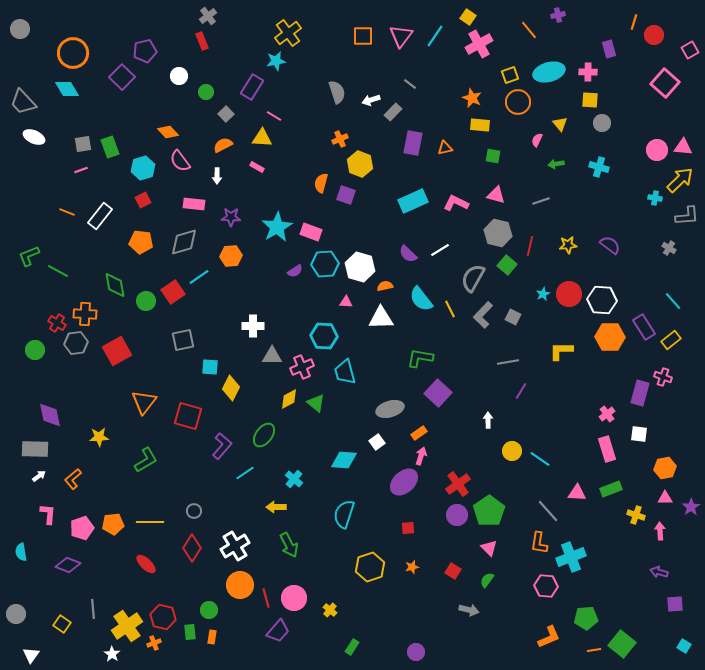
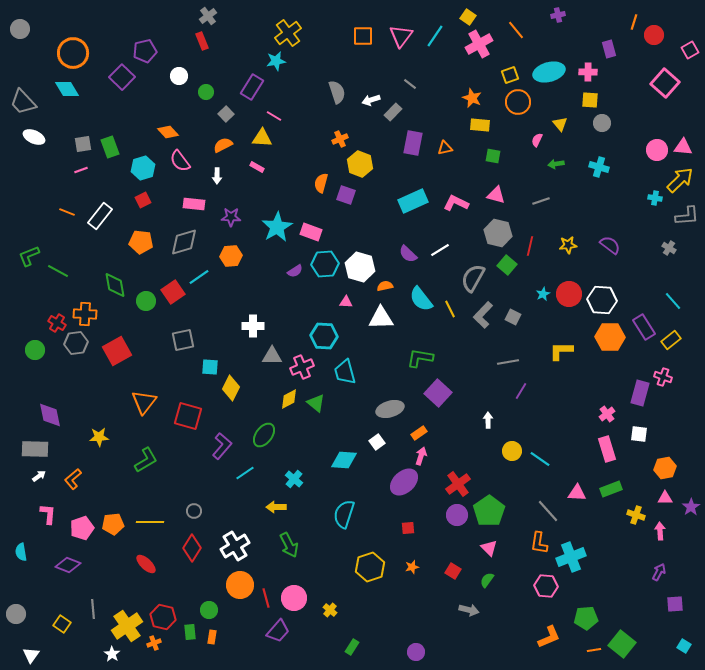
orange line at (529, 30): moved 13 px left
purple arrow at (659, 572): rotated 102 degrees clockwise
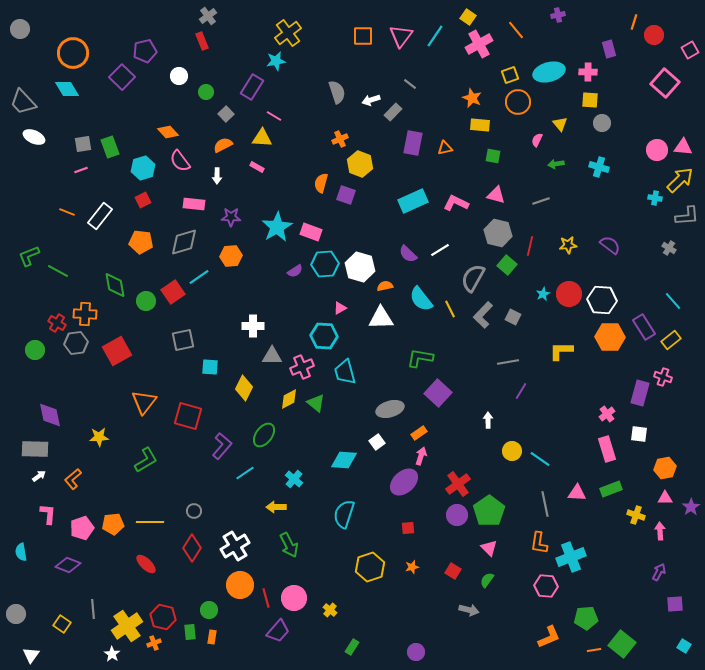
pink triangle at (346, 302): moved 6 px left, 6 px down; rotated 32 degrees counterclockwise
yellow diamond at (231, 388): moved 13 px right
gray line at (548, 511): moved 3 px left, 7 px up; rotated 30 degrees clockwise
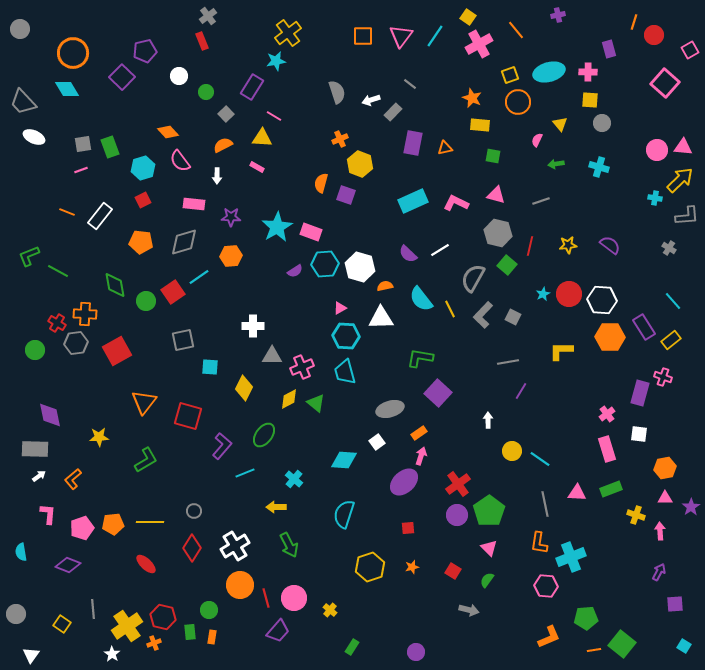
cyan hexagon at (324, 336): moved 22 px right
cyan line at (245, 473): rotated 12 degrees clockwise
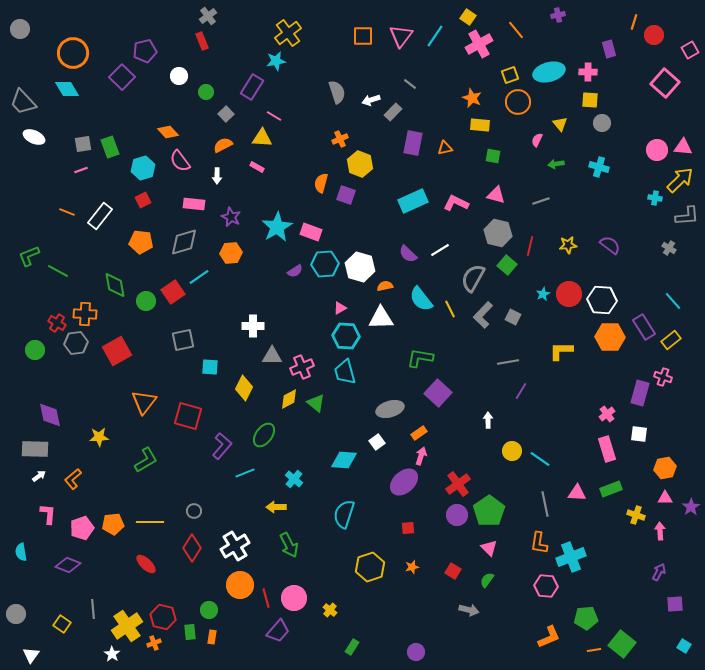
purple star at (231, 217): rotated 24 degrees clockwise
orange hexagon at (231, 256): moved 3 px up
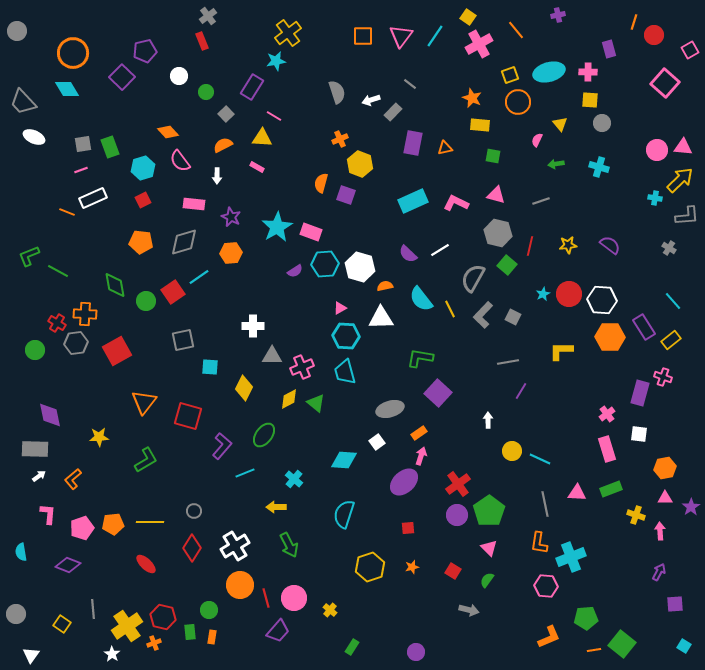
gray circle at (20, 29): moved 3 px left, 2 px down
white rectangle at (100, 216): moved 7 px left, 18 px up; rotated 28 degrees clockwise
cyan line at (540, 459): rotated 10 degrees counterclockwise
